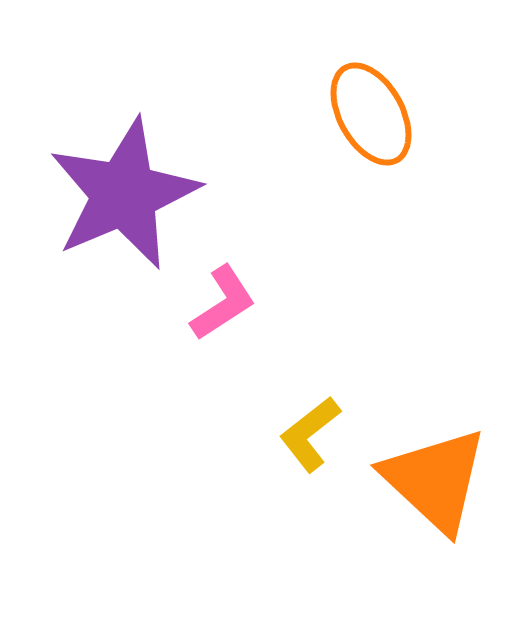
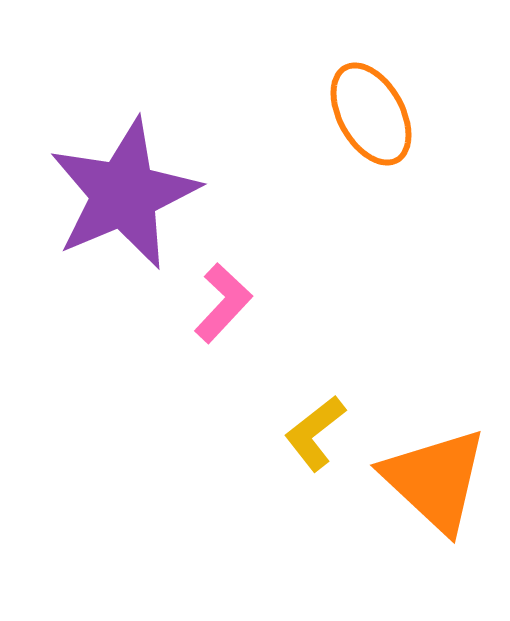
pink L-shape: rotated 14 degrees counterclockwise
yellow L-shape: moved 5 px right, 1 px up
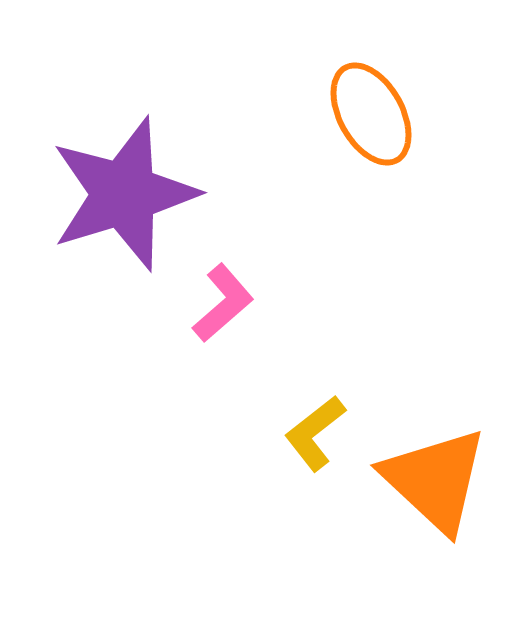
purple star: rotated 6 degrees clockwise
pink L-shape: rotated 6 degrees clockwise
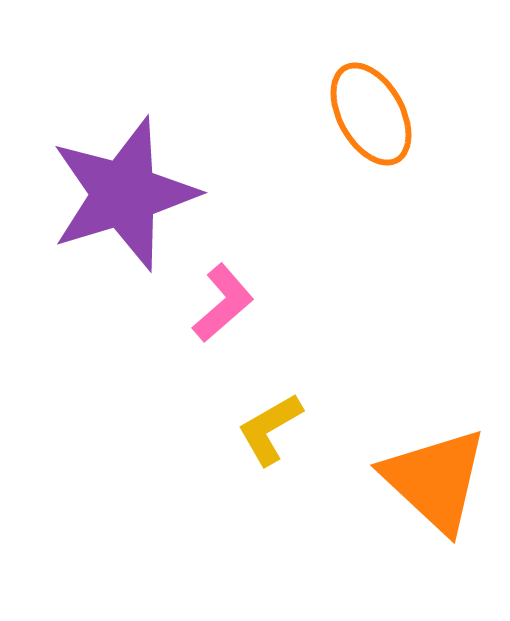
yellow L-shape: moved 45 px left, 4 px up; rotated 8 degrees clockwise
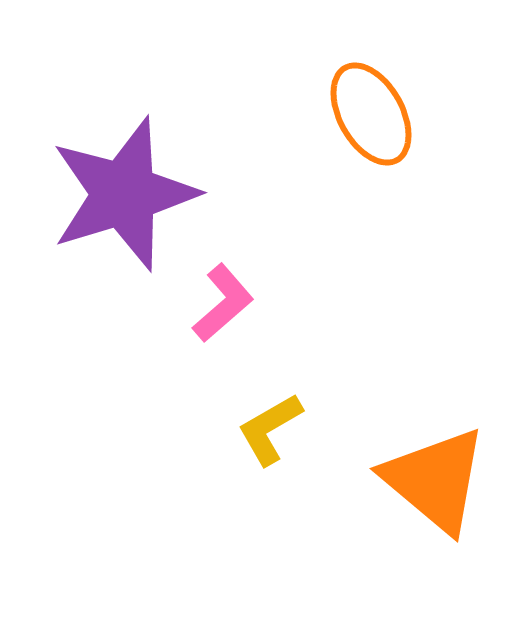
orange triangle: rotated 3 degrees counterclockwise
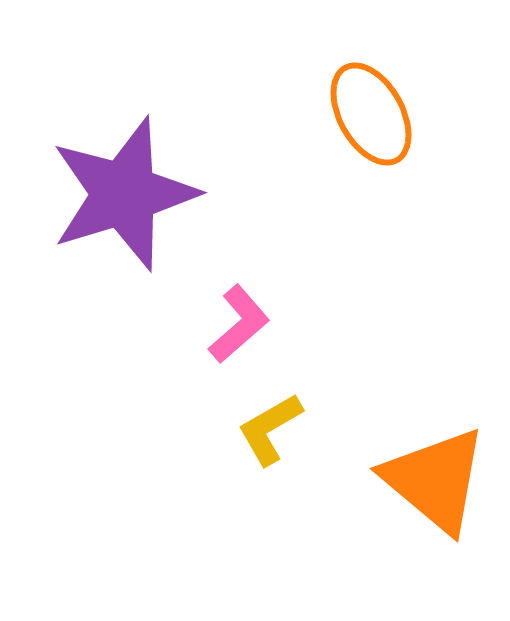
pink L-shape: moved 16 px right, 21 px down
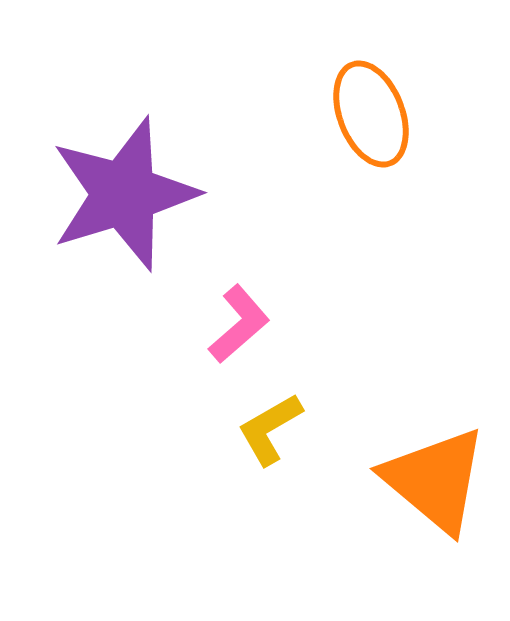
orange ellipse: rotated 8 degrees clockwise
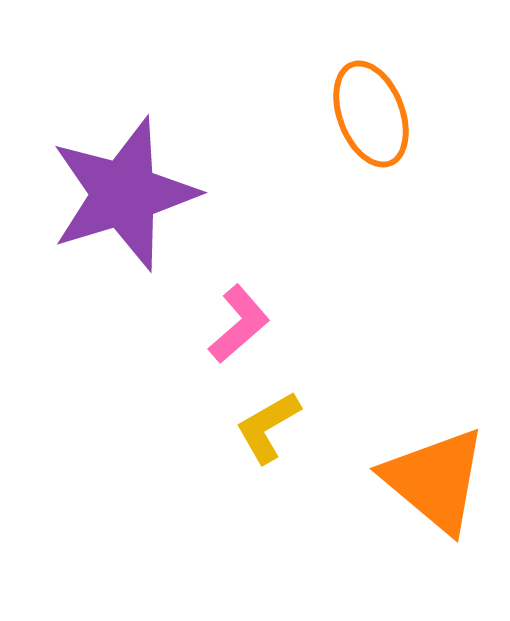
yellow L-shape: moved 2 px left, 2 px up
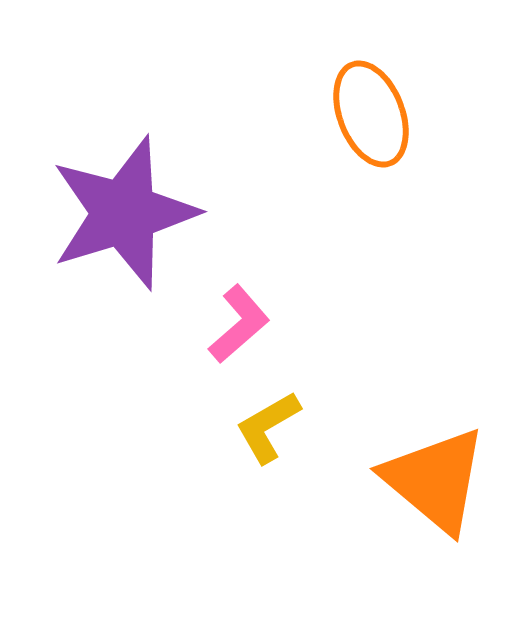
purple star: moved 19 px down
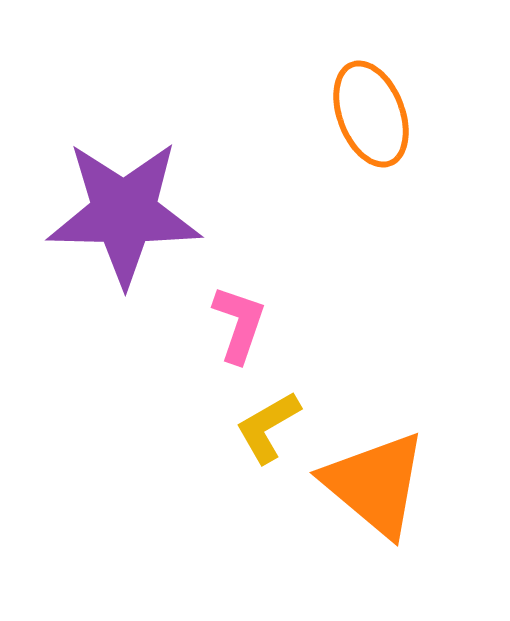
purple star: rotated 18 degrees clockwise
pink L-shape: rotated 30 degrees counterclockwise
orange triangle: moved 60 px left, 4 px down
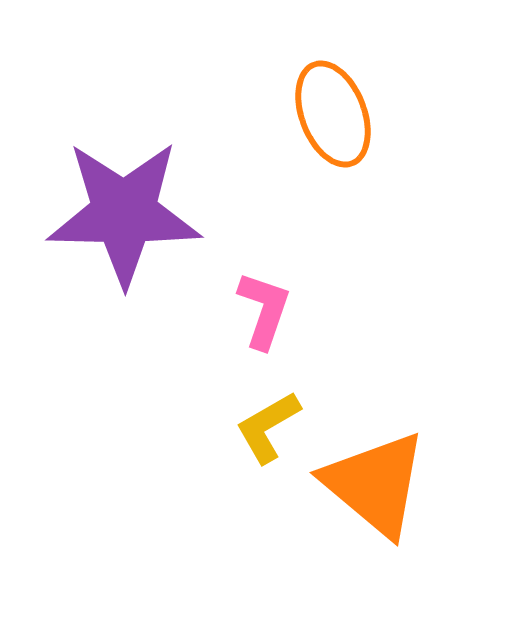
orange ellipse: moved 38 px left
pink L-shape: moved 25 px right, 14 px up
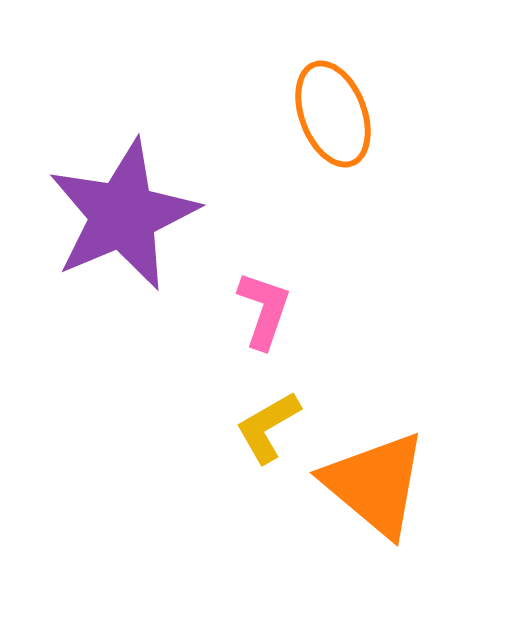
purple star: moved 1 px left, 2 px down; rotated 24 degrees counterclockwise
